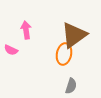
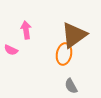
gray semicircle: rotated 133 degrees clockwise
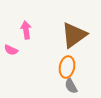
orange ellipse: moved 3 px right, 13 px down
